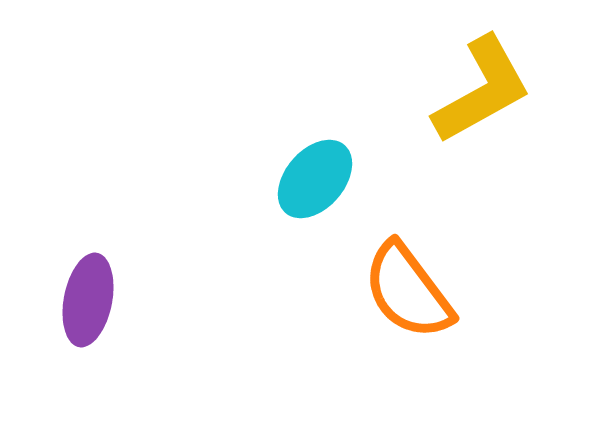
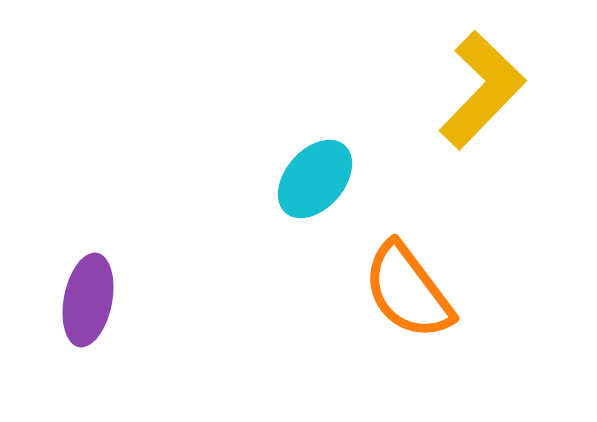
yellow L-shape: rotated 17 degrees counterclockwise
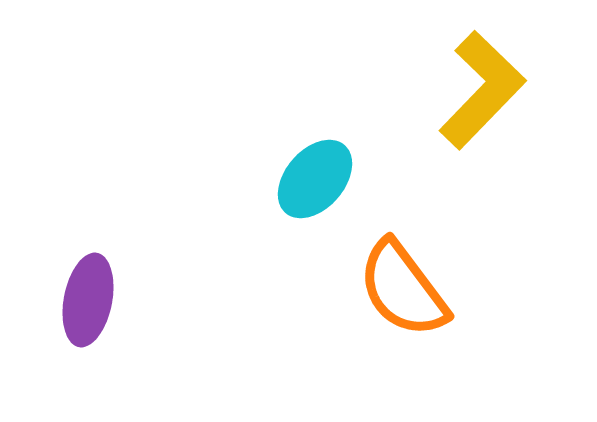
orange semicircle: moved 5 px left, 2 px up
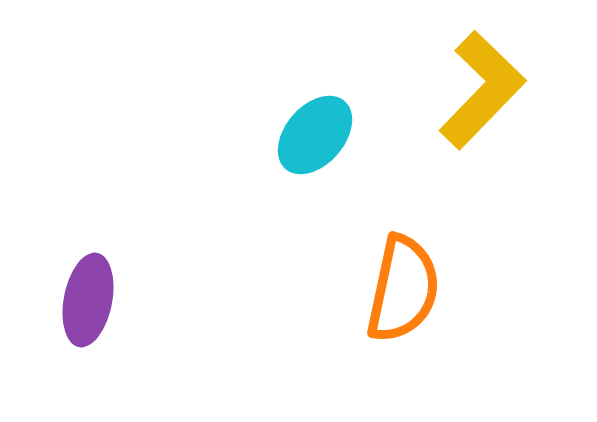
cyan ellipse: moved 44 px up
orange semicircle: rotated 131 degrees counterclockwise
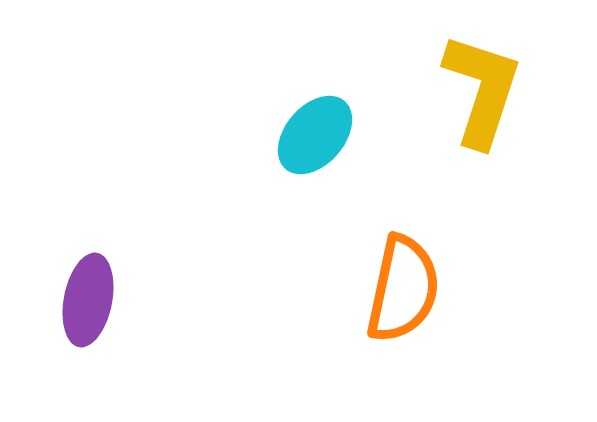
yellow L-shape: rotated 26 degrees counterclockwise
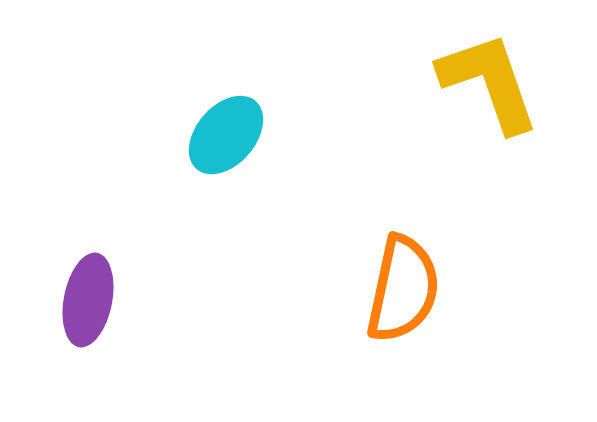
yellow L-shape: moved 7 px right, 8 px up; rotated 37 degrees counterclockwise
cyan ellipse: moved 89 px left
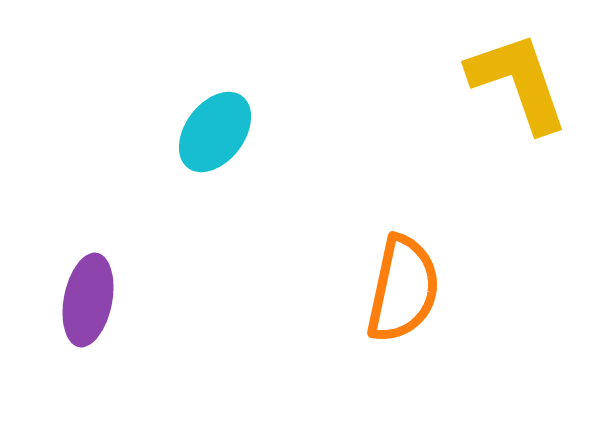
yellow L-shape: moved 29 px right
cyan ellipse: moved 11 px left, 3 px up; rotated 4 degrees counterclockwise
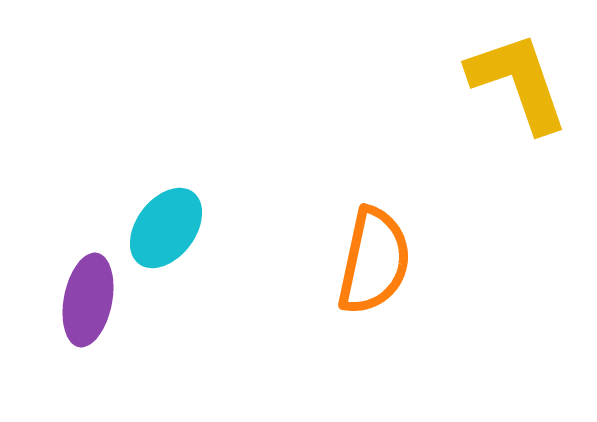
cyan ellipse: moved 49 px left, 96 px down
orange semicircle: moved 29 px left, 28 px up
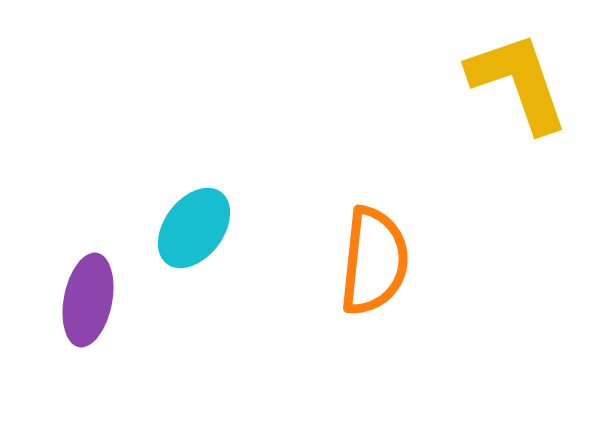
cyan ellipse: moved 28 px right
orange semicircle: rotated 6 degrees counterclockwise
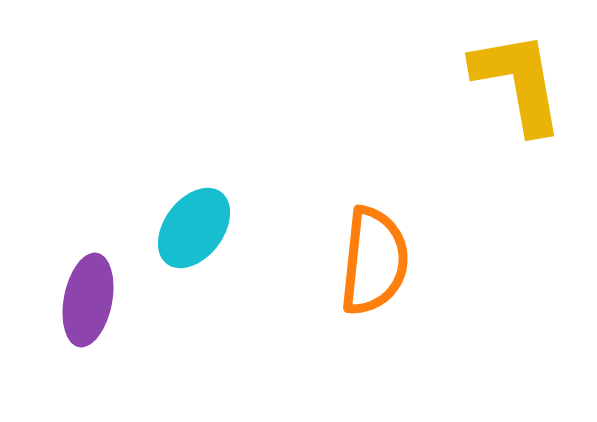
yellow L-shape: rotated 9 degrees clockwise
